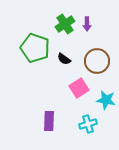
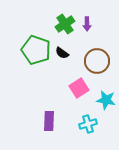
green pentagon: moved 1 px right, 2 px down
black semicircle: moved 2 px left, 6 px up
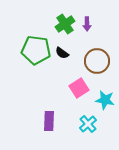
green pentagon: rotated 12 degrees counterclockwise
cyan star: moved 1 px left
cyan cross: rotated 24 degrees counterclockwise
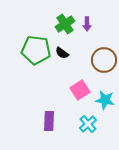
brown circle: moved 7 px right, 1 px up
pink square: moved 1 px right, 2 px down
